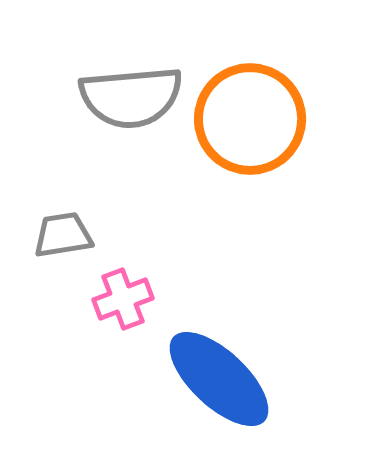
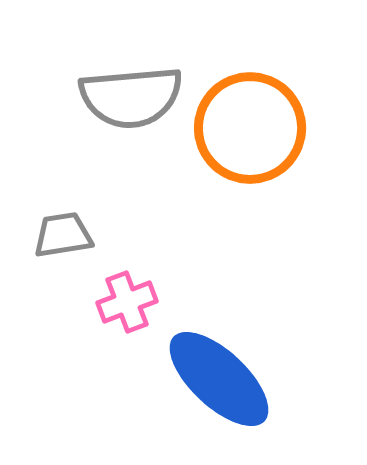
orange circle: moved 9 px down
pink cross: moved 4 px right, 3 px down
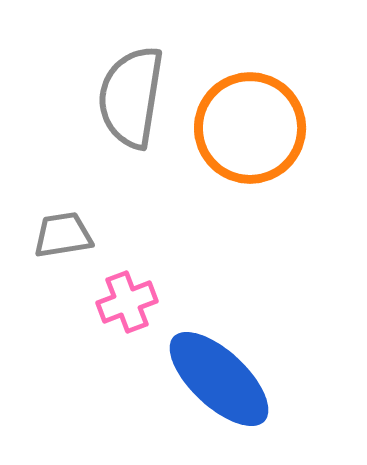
gray semicircle: rotated 104 degrees clockwise
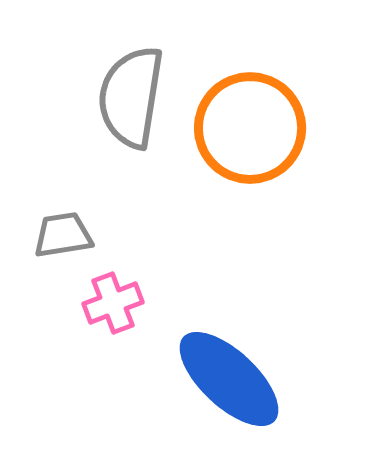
pink cross: moved 14 px left, 1 px down
blue ellipse: moved 10 px right
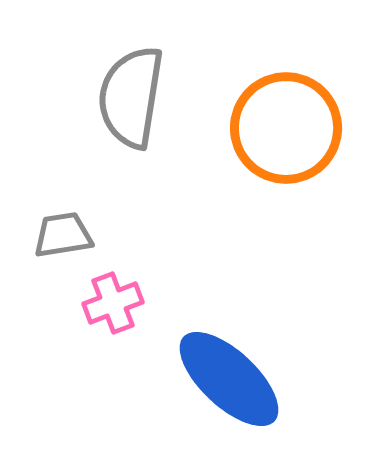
orange circle: moved 36 px right
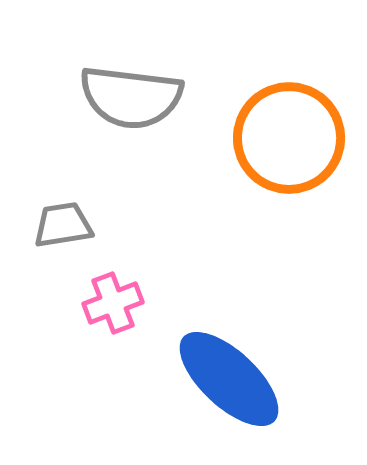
gray semicircle: rotated 92 degrees counterclockwise
orange circle: moved 3 px right, 10 px down
gray trapezoid: moved 10 px up
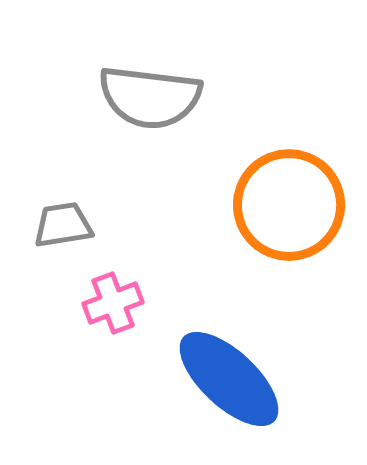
gray semicircle: moved 19 px right
orange circle: moved 67 px down
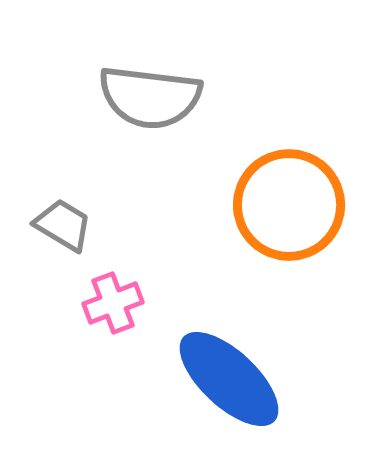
gray trapezoid: rotated 40 degrees clockwise
